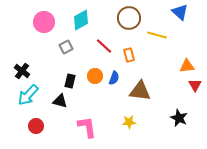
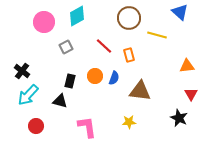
cyan diamond: moved 4 px left, 4 px up
red triangle: moved 4 px left, 9 px down
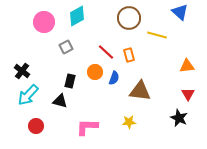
red line: moved 2 px right, 6 px down
orange circle: moved 4 px up
red triangle: moved 3 px left
pink L-shape: rotated 80 degrees counterclockwise
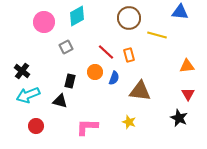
blue triangle: rotated 36 degrees counterclockwise
cyan arrow: rotated 25 degrees clockwise
yellow star: rotated 24 degrees clockwise
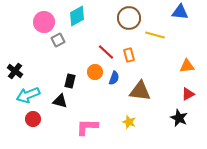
yellow line: moved 2 px left
gray square: moved 8 px left, 7 px up
black cross: moved 7 px left
red triangle: rotated 32 degrees clockwise
red circle: moved 3 px left, 7 px up
